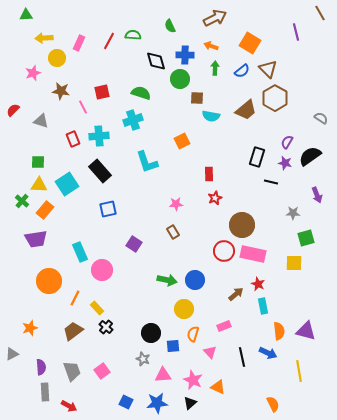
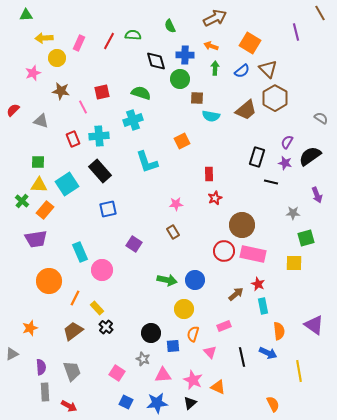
purple triangle at (306, 331): moved 8 px right, 6 px up; rotated 20 degrees clockwise
pink square at (102, 371): moved 15 px right, 2 px down; rotated 21 degrees counterclockwise
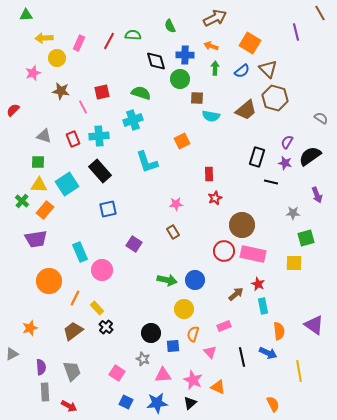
brown hexagon at (275, 98): rotated 15 degrees counterclockwise
gray triangle at (41, 121): moved 3 px right, 15 px down
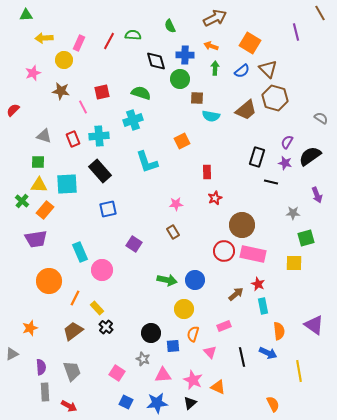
yellow circle at (57, 58): moved 7 px right, 2 px down
red rectangle at (209, 174): moved 2 px left, 2 px up
cyan square at (67, 184): rotated 30 degrees clockwise
